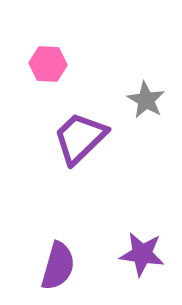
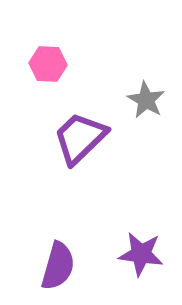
purple star: moved 1 px left
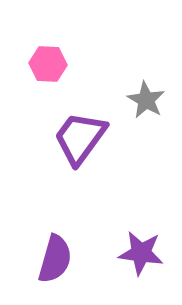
purple trapezoid: rotated 10 degrees counterclockwise
purple star: moved 1 px up
purple semicircle: moved 3 px left, 7 px up
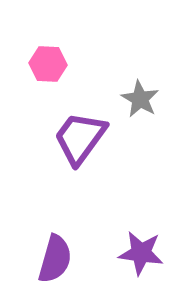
gray star: moved 6 px left, 1 px up
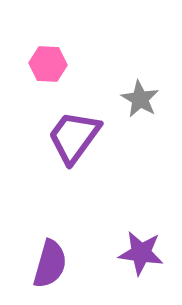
purple trapezoid: moved 6 px left, 1 px up
purple semicircle: moved 5 px left, 5 px down
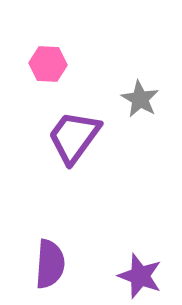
purple star: moved 1 px left, 23 px down; rotated 12 degrees clockwise
purple semicircle: rotated 12 degrees counterclockwise
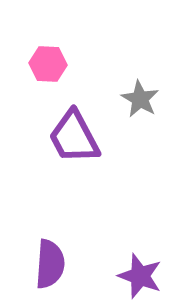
purple trapezoid: rotated 64 degrees counterclockwise
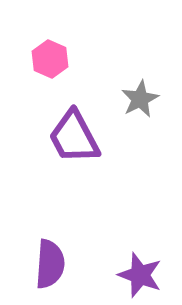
pink hexagon: moved 2 px right, 5 px up; rotated 21 degrees clockwise
gray star: rotated 15 degrees clockwise
purple star: moved 1 px up
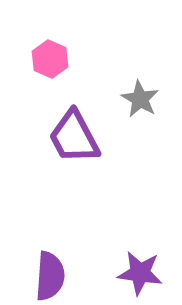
gray star: rotated 15 degrees counterclockwise
purple semicircle: moved 12 px down
purple star: moved 2 px up; rotated 12 degrees counterclockwise
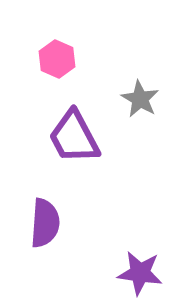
pink hexagon: moved 7 px right
purple semicircle: moved 5 px left, 53 px up
